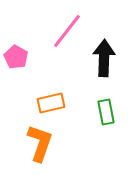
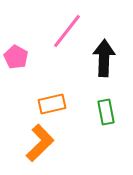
orange rectangle: moved 1 px right, 1 px down
orange L-shape: rotated 27 degrees clockwise
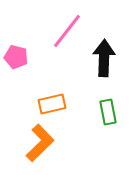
pink pentagon: rotated 15 degrees counterclockwise
green rectangle: moved 2 px right
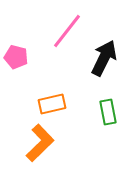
black arrow: rotated 24 degrees clockwise
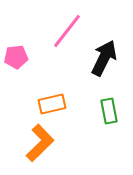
pink pentagon: rotated 20 degrees counterclockwise
green rectangle: moved 1 px right, 1 px up
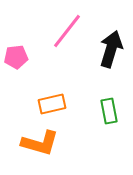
black arrow: moved 7 px right, 9 px up; rotated 9 degrees counterclockwise
orange L-shape: rotated 60 degrees clockwise
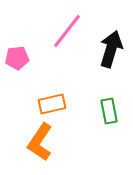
pink pentagon: moved 1 px right, 1 px down
orange L-shape: moved 1 px up; rotated 108 degrees clockwise
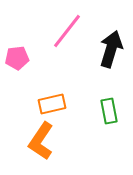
orange L-shape: moved 1 px right, 1 px up
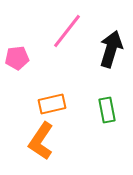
green rectangle: moved 2 px left, 1 px up
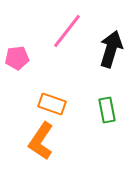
orange rectangle: rotated 32 degrees clockwise
